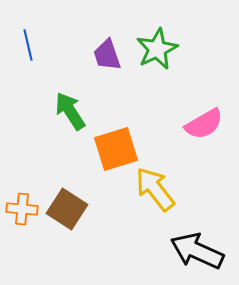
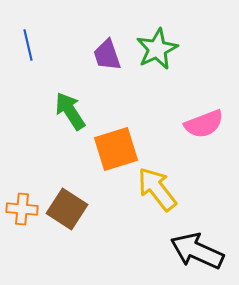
pink semicircle: rotated 9 degrees clockwise
yellow arrow: moved 2 px right
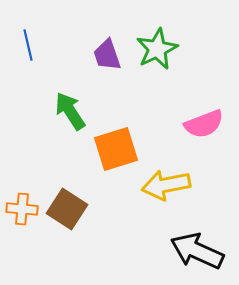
yellow arrow: moved 9 px right, 4 px up; rotated 63 degrees counterclockwise
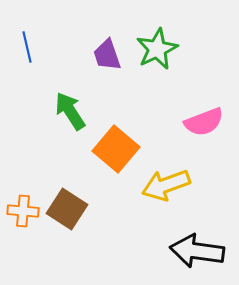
blue line: moved 1 px left, 2 px down
pink semicircle: moved 2 px up
orange square: rotated 33 degrees counterclockwise
yellow arrow: rotated 9 degrees counterclockwise
orange cross: moved 1 px right, 2 px down
black arrow: rotated 16 degrees counterclockwise
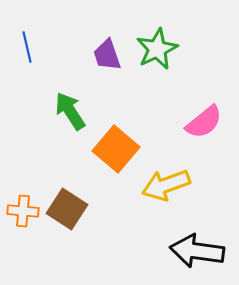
pink semicircle: rotated 18 degrees counterclockwise
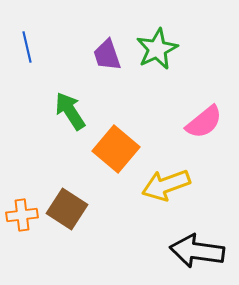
orange cross: moved 1 px left, 4 px down; rotated 12 degrees counterclockwise
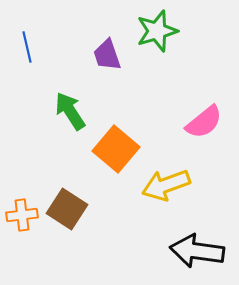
green star: moved 18 px up; rotated 9 degrees clockwise
